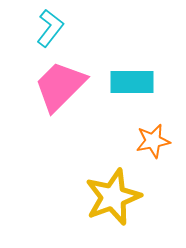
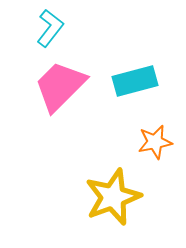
cyan rectangle: moved 3 px right, 1 px up; rotated 15 degrees counterclockwise
orange star: moved 2 px right, 1 px down
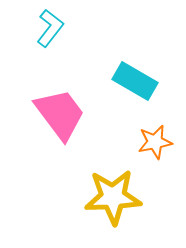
cyan rectangle: rotated 45 degrees clockwise
pink trapezoid: moved 28 px down; rotated 98 degrees clockwise
yellow star: rotated 18 degrees clockwise
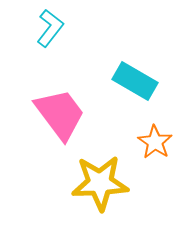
orange star: rotated 28 degrees counterclockwise
yellow star: moved 13 px left, 14 px up
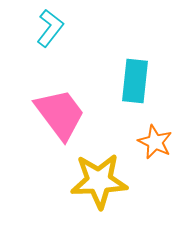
cyan rectangle: rotated 66 degrees clockwise
orange star: rotated 8 degrees counterclockwise
yellow star: moved 1 px left, 2 px up
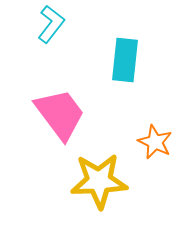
cyan L-shape: moved 1 px right, 4 px up
cyan rectangle: moved 10 px left, 21 px up
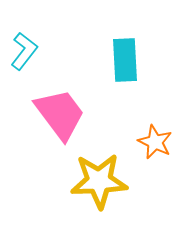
cyan L-shape: moved 27 px left, 27 px down
cyan rectangle: rotated 9 degrees counterclockwise
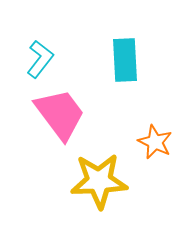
cyan L-shape: moved 16 px right, 8 px down
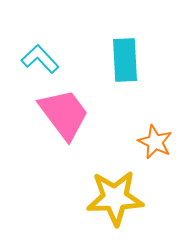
cyan L-shape: rotated 81 degrees counterclockwise
pink trapezoid: moved 4 px right
yellow star: moved 16 px right, 17 px down
